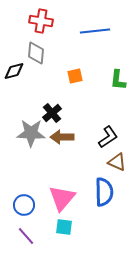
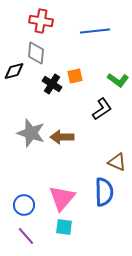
green L-shape: rotated 60 degrees counterclockwise
black cross: moved 29 px up; rotated 18 degrees counterclockwise
gray star: rotated 16 degrees clockwise
black L-shape: moved 6 px left, 28 px up
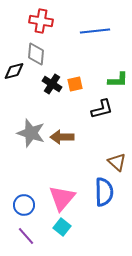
gray diamond: moved 1 px down
orange square: moved 8 px down
green L-shape: rotated 35 degrees counterclockwise
black L-shape: rotated 20 degrees clockwise
brown triangle: rotated 18 degrees clockwise
cyan square: moved 2 px left; rotated 30 degrees clockwise
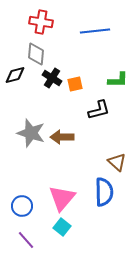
red cross: moved 1 px down
black diamond: moved 1 px right, 4 px down
black cross: moved 6 px up
black L-shape: moved 3 px left, 1 px down
blue circle: moved 2 px left, 1 px down
purple line: moved 4 px down
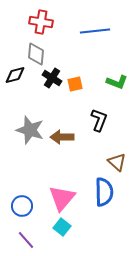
green L-shape: moved 1 px left, 2 px down; rotated 20 degrees clockwise
black L-shape: moved 10 px down; rotated 55 degrees counterclockwise
gray star: moved 1 px left, 3 px up
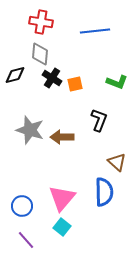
gray diamond: moved 4 px right
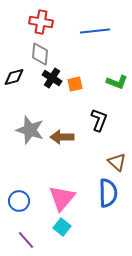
black diamond: moved 1 px left, 2 px down
blue semicircle: moved 4 px right, 1 px down
blue circle: moved 3 px left, 5 px up
